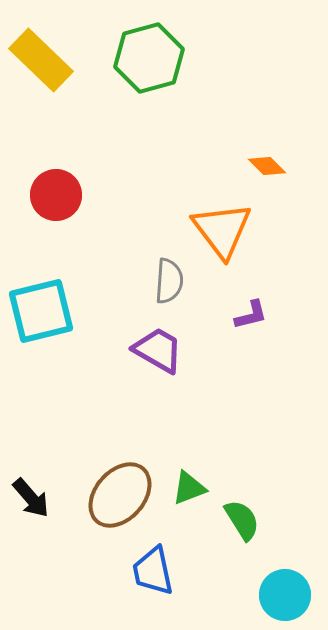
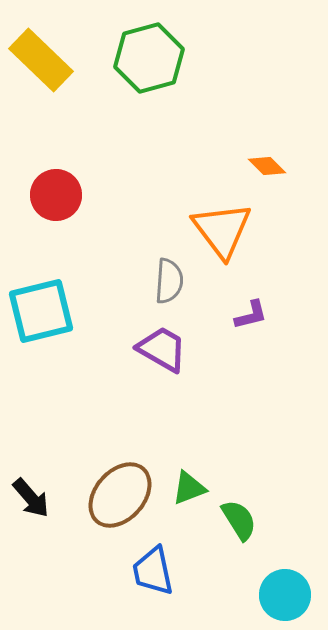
purple trapezoid: moved 4 px right, 1 px up
green semicircle: moved 3 px left
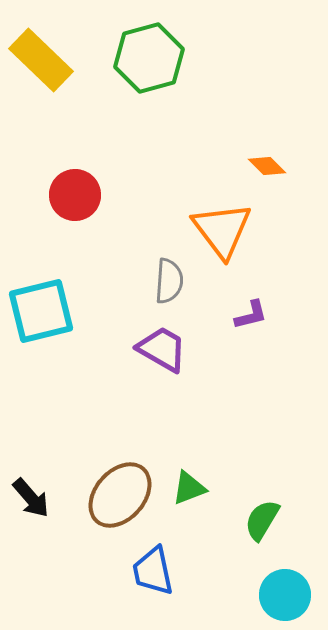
red circle: moved 19 px right
green semicircle: moved 23 px right; rotated 117 degrees counterclockwise
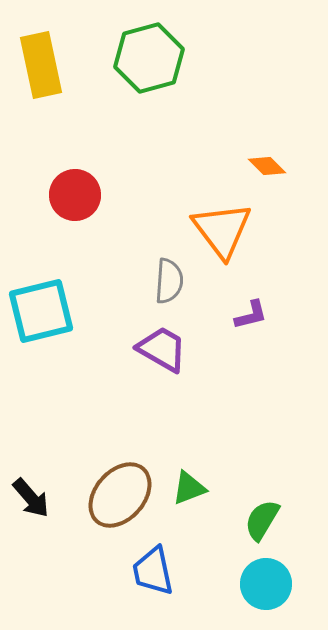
yellow rectangle: moved 5 px down; rotated 34 degrees clockwise
cyan circle: moved 19 px left, 11 px up
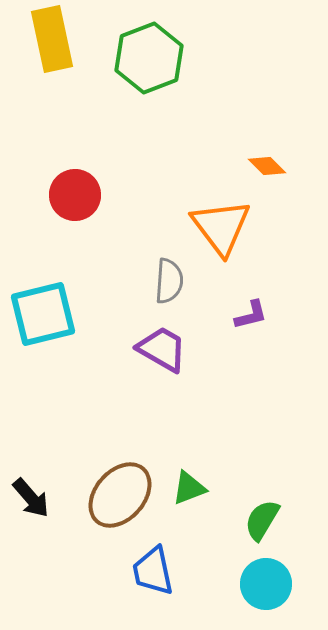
green hexagon: rotated 6 degrees counterclockwise
yellow rectangle: moved 11 px right, 26 px up
orange triangle: moved 1 px left, 3 px up
cyan square: moved 2 px right, 3 px down
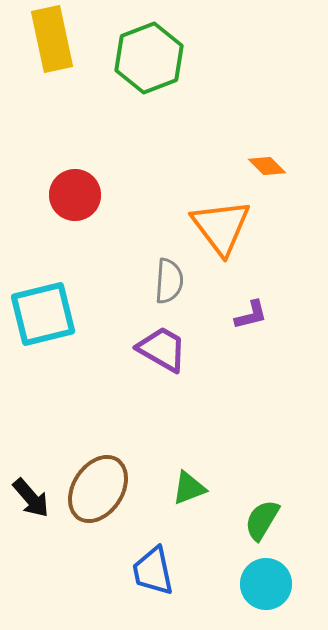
brown ellipse: moved 22 px left, 6 px up; rotated 8 degrees counterclockwise
